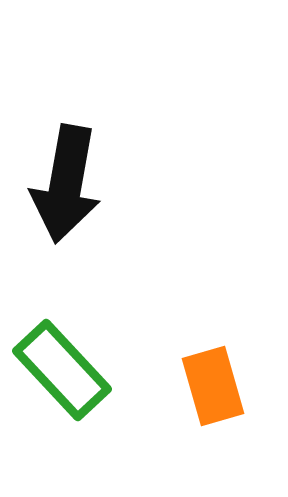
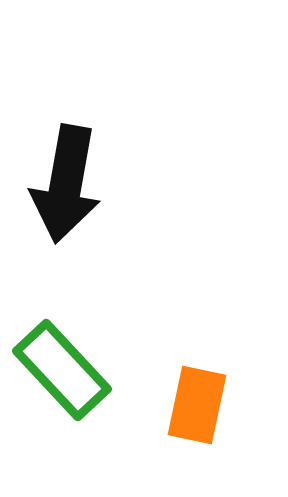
orange rectangle: moved 16 px left, 19 px down; rotated 28 degrees clockwise
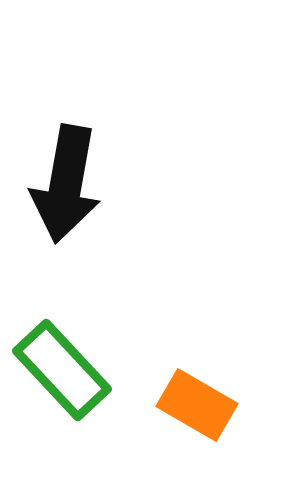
orange rectangle: rotated 72 degrees counterclockwise
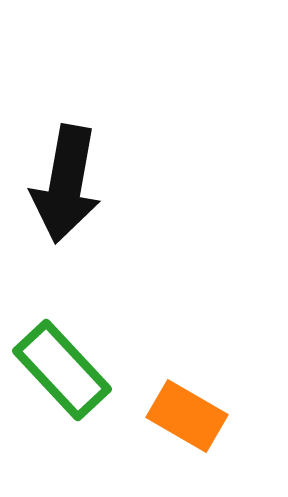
orange rectangle: moved 10 px left, 11 px down
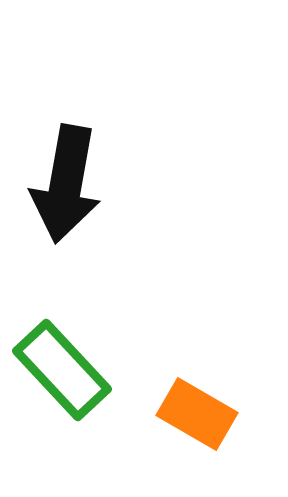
orange rectangle: moved 10 px right, 2 px up
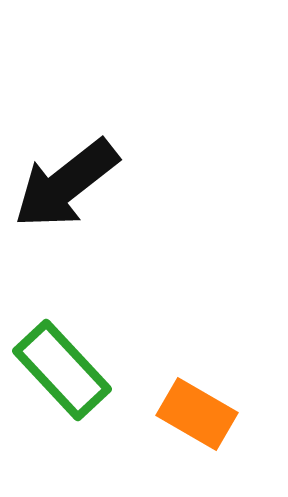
black arrow: rotated 42 degrees clockwise
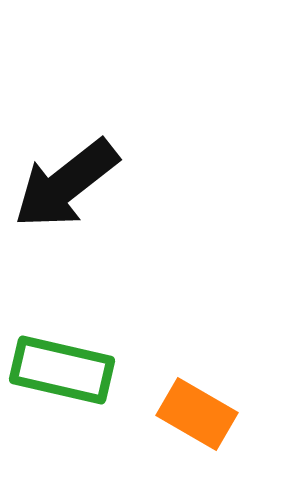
green rectangle: rotated 34 degrees counterclockwise
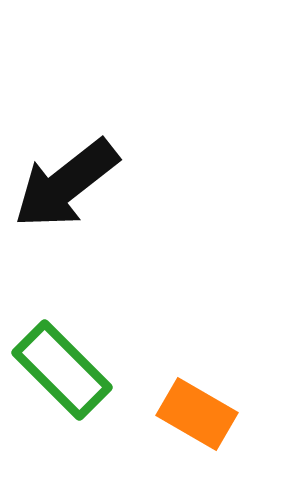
green rectangle: rotated 32 degrees clockwise
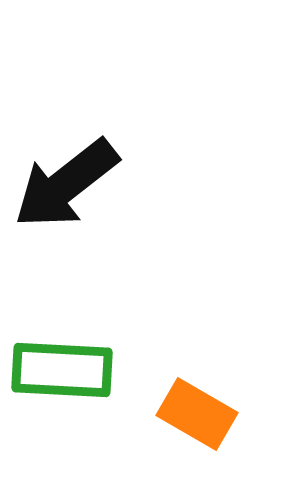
green rectangle: rotated 42 degrees counterclockwise
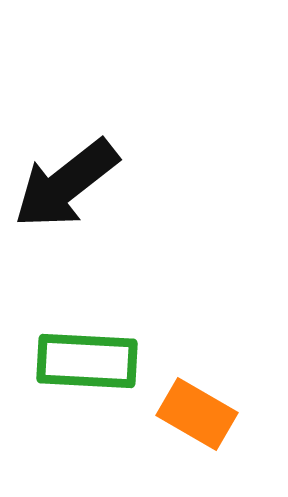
green rectangle: moved 25 px right, 9 px up
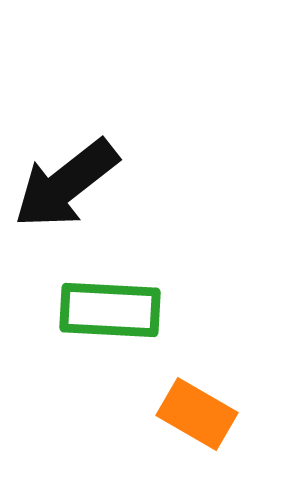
green rectangle: moved 23 px right, 51 px up
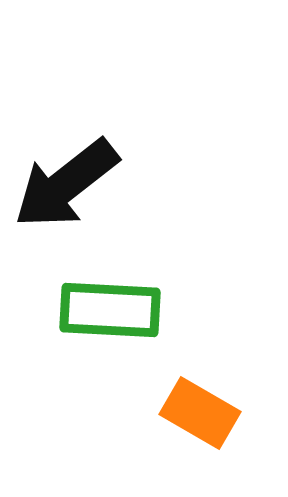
orange rectangle: moved 3 px right, 1 px up
